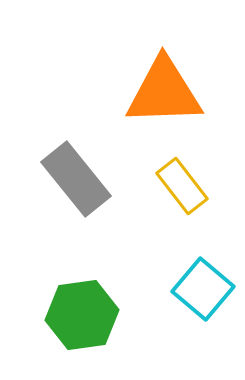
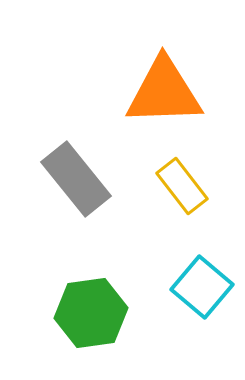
cyan square: moved 1 px left, 2 px up
green hexagon: moved 9 px right, 2 px up
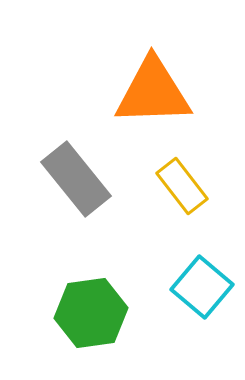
orange triangle: moved 11 px left
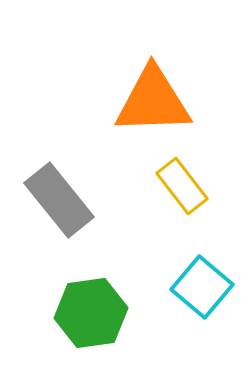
orange triangle: moved 9 px down
gray rectangle: moved 17 px left, 21 px down
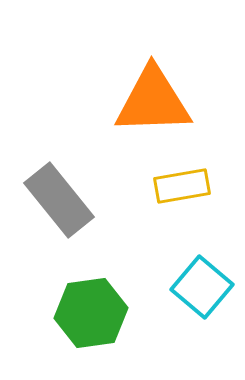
yellow rectangle: rotated 62 degrees counterclockwise
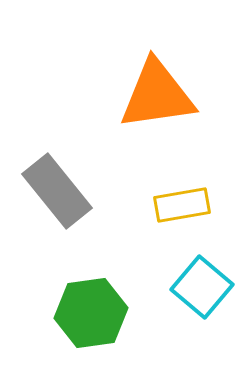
orange triangle: moved 4 px right, 6 px up; rotated 6 degrees counterclockwise
yellow rectangle: moved 19 px down
gray rectangle: moved 2 px left, 9 px up
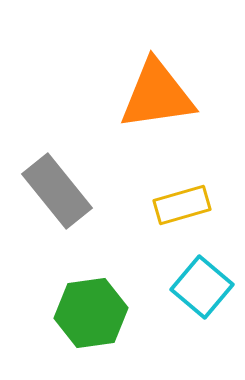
yellow rectangle: rotated 6 degrees counterclockwise
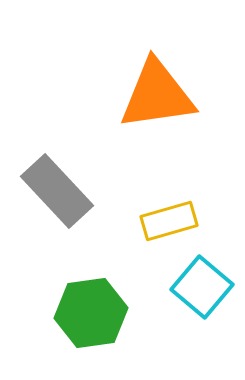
gray rectangle: rotated 4 degrees counterclockwise
yellow rectangle: moved 13 px left, 16 px down
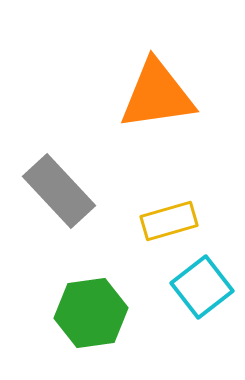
gray rectangle: moved 2 px right
cyan square: rotated 12 degrees clockwise
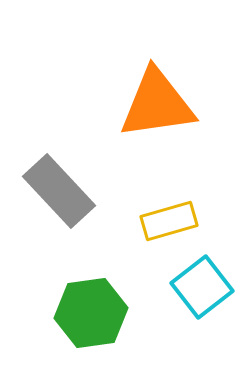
orange triangle: moved 9 px down
